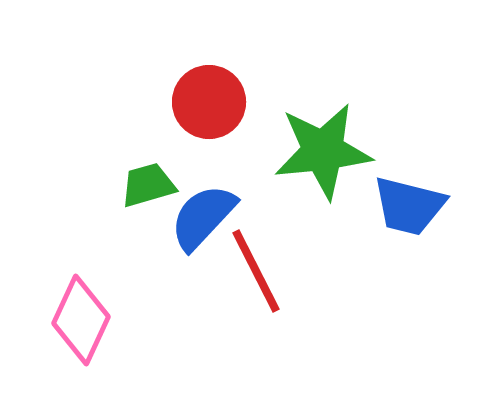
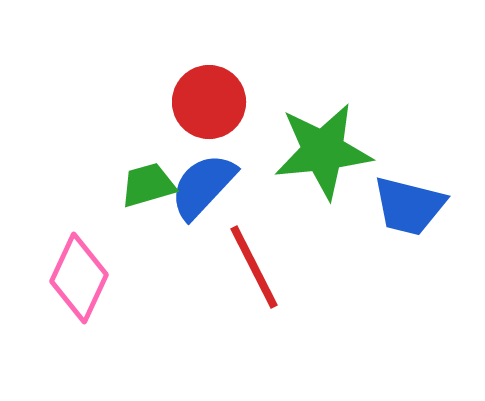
blue semicircle: moved 31 px up
red line: moved 2 px left, 4 px up
pink diamond: moved 2 px left, 42 px up
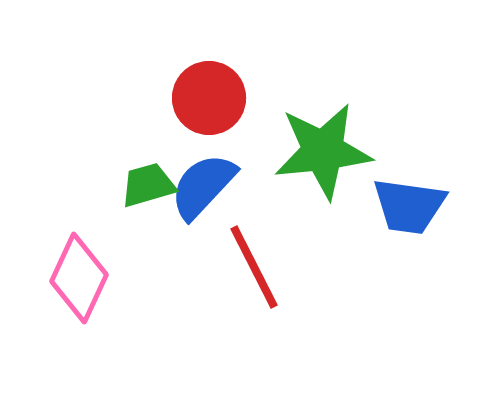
red circle: moved 4 px up
blue trapezoid: rotated 6 degrees counterclockwise
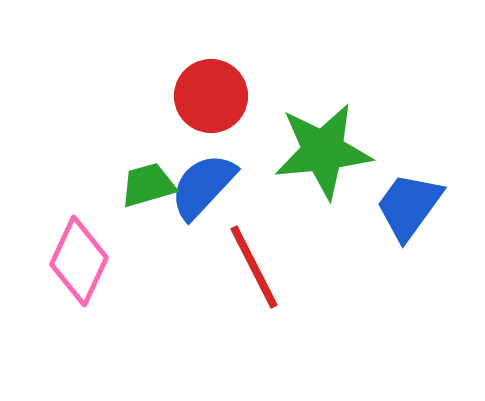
red circle: moved 2 px right, 2 px up
blue trapezoid: rotated 118 degrees clockwise
pink diamond: moved 17 px up
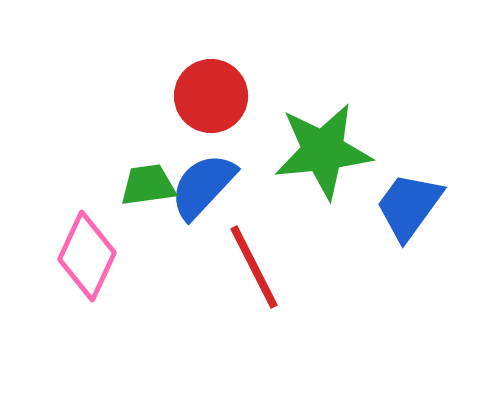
green trapezoid: rotated 8 degrees clockwise
pink diamond: moved 8 px right, 5 px up
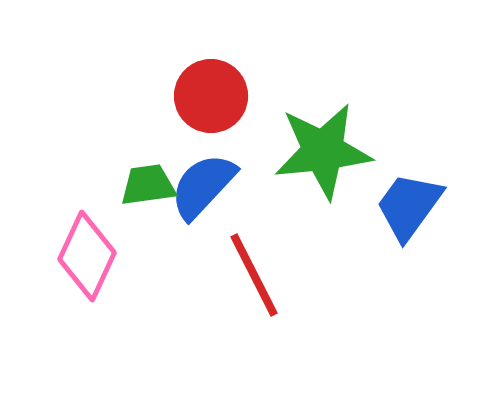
red line: moved 8 px down
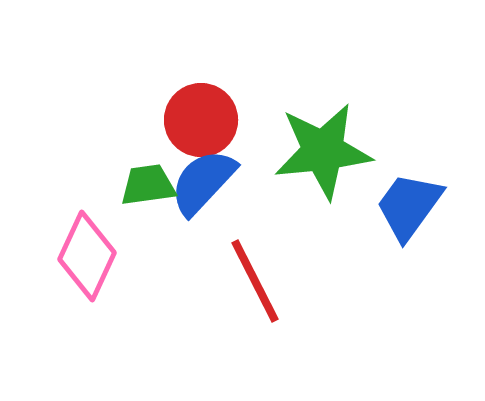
red circle: moved 10 px left, 24 px down
blue semicircle: moved 4 px up
red line: moved 1 px right, 6 px down
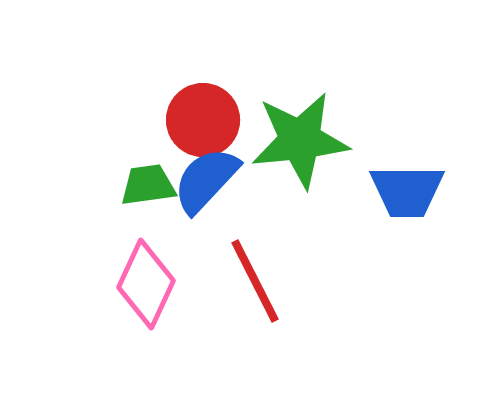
red circle: moved 2 px right
green star: moved 23 px left, 11 px up
blue semicircle: moved 3 px right, 2 px up
blue trapezoid: moved 2 px left, 15 px up; rotated 126 degrees counterclockwise
pink diamond: moved 59 px right, 28 px down
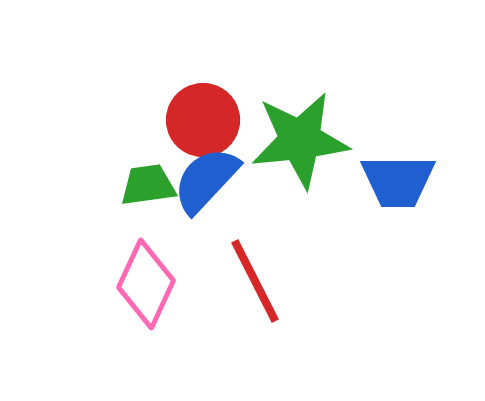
blue trapezoid: moved 9 px left, 10 px up
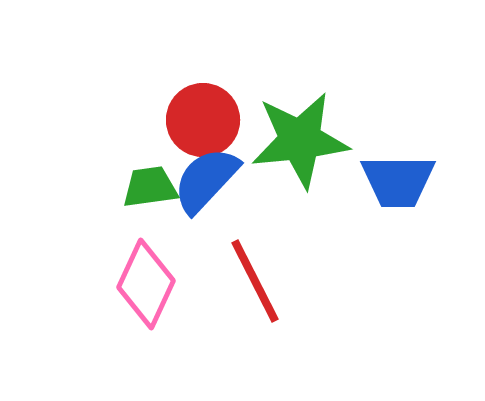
green trapezoid: moved 2 px right, 2 px down
